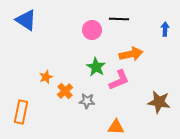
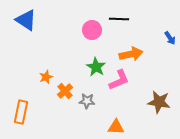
blue arrow: moved 5 px right, 9 px down; rotated 144 degrees clockwise
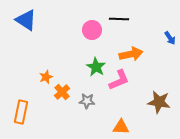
orange cross: moved 3 px left, 1 px down
orange triangle: moved 5 px right
